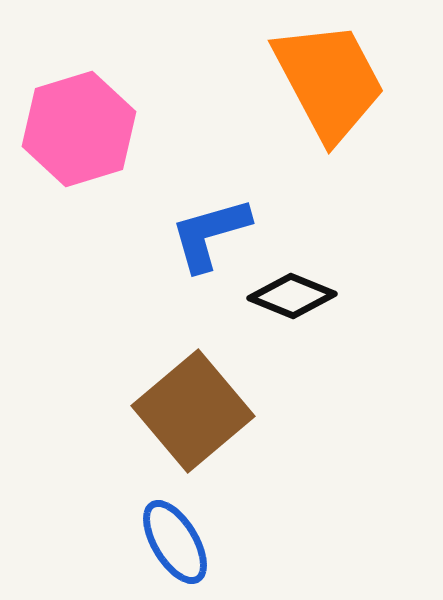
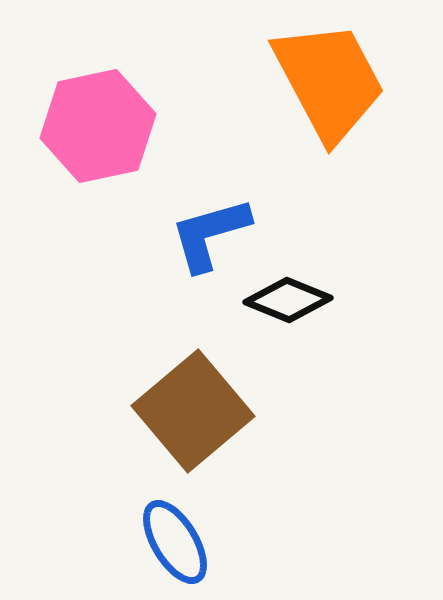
pink hexagon: moved 19 px right, 3 px up; rotated 5 degrees clockwise
black diamond: moved 4 px left, 4 px down
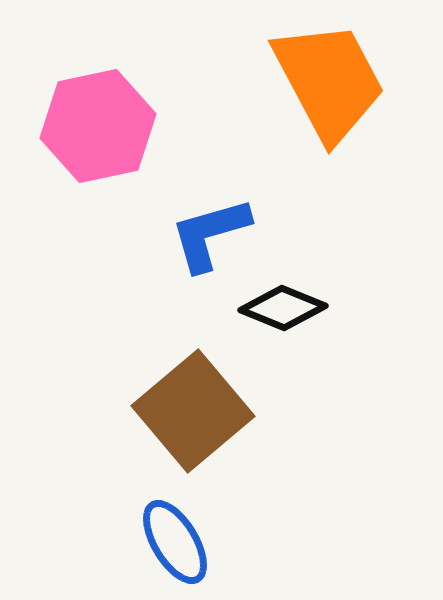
black diamond: moved 5 px left, 8 px down
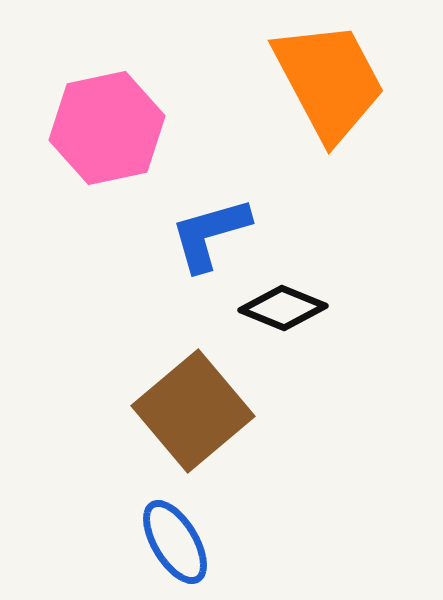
pink hexagon: moved 9 px right, 2 px down
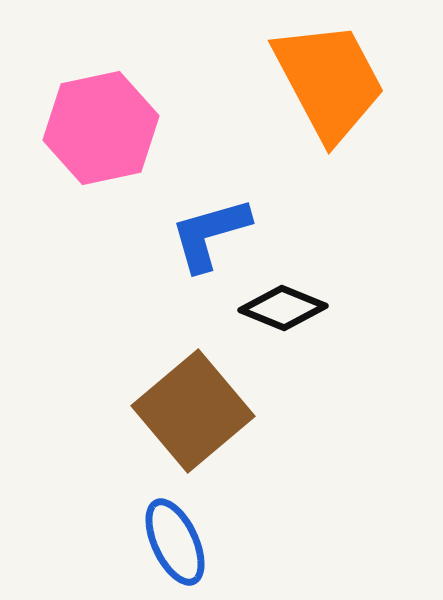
pink hexagon: moved 6 px left
blue ellipse: rotated 6 degrees clockwise
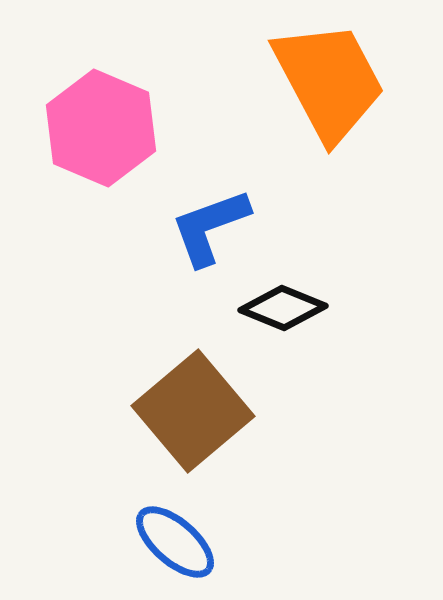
pink hexagon: rotated 25 degrees counterclockwise
blue L-shape: moved 7 px up; rotated 4 degrees counterclockwise
blue ellipse: rotated 24 degrees counterclockwise
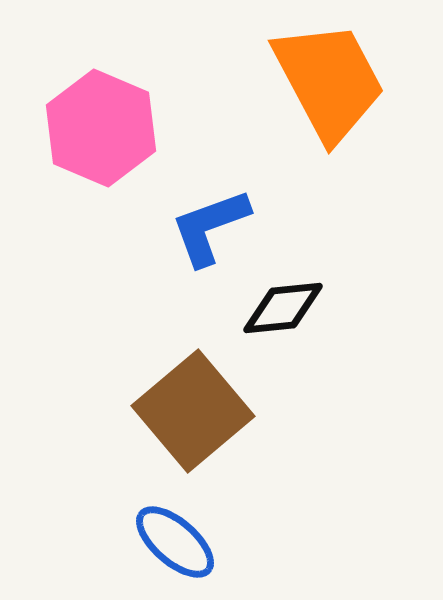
black diamond: rotated 28 degrees counterclockwise
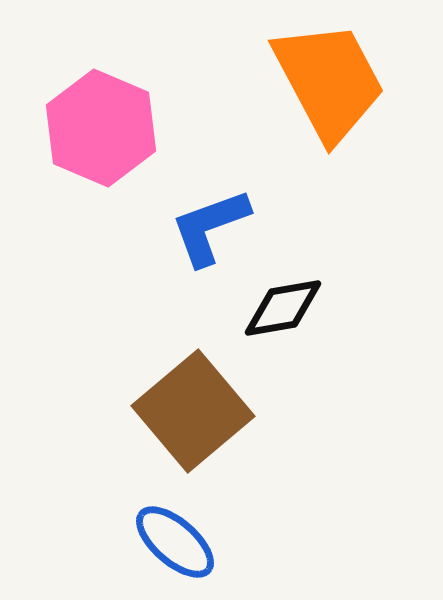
black diamond: rotated 4 degrees counterclockwise
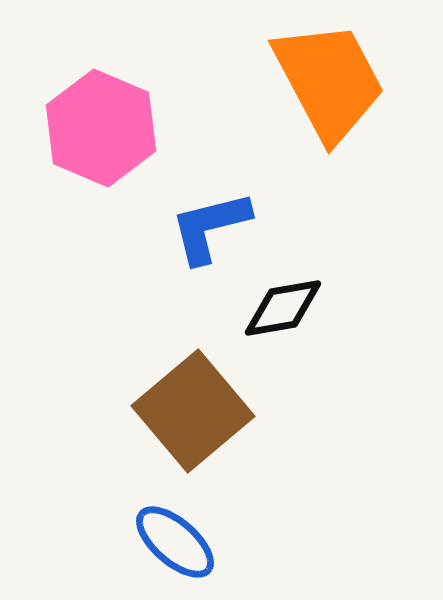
blue L-shape: rotated 6 degrees clockwise
